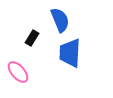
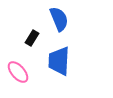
blue semicircle: moved 1 px left, 1 px up
blue trapezoid: moved 11 px left, 8 px down
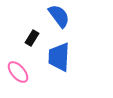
blue semicircle: moved 3 px up; rotated 15 degrees counterclockwise
blue trapezoid: moved 4 px up
